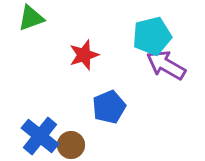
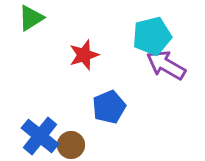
green triangle: rotated 12 degrees counterclockwise
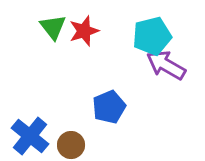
green triangle: moved 22 px right, 9 px down; rotated 36 degrees counterclockwise
red star: moved 24 px up
blue cross: moved 10 px left
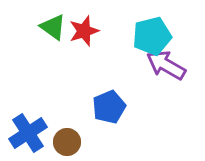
green triangle: rotated 16 degrees counterclockwise
blue cross: moved 2 px left, 3 px up; rotated 18 degrees clockwise
brown circle: moved 4 px left, 3 px up
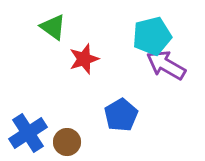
red star: moved 28 px down
blue pentagon: moved 12 px right, 8 px down; rotated 8 degrees counterclockwise
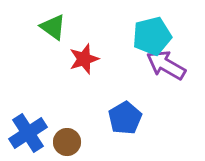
blue pentagon: moved 4 px right, 3 px down
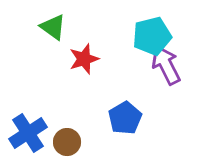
purple arrow: rotated 33 degrees clockwise
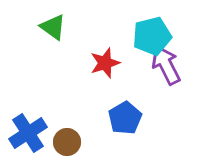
red star: moved 21 px right, 4 px down
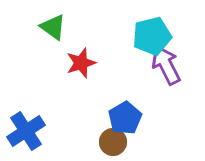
red star: moved 24 px left
blue cross: moved 2 px left, 2 px up
brown circle: moved 46 px right
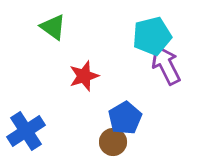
red star: moved 3 px right, 13 px down
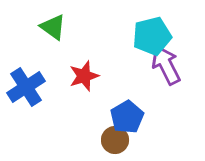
blue pentagon: moved 2 px right, 1 px up
blue cross: moved 44 px up
brown circle: moved 2 px right, 2 px up
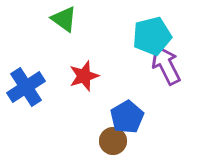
green triangle: moved 11 px right, 8 px up
brown circle: moved 2 px left, 1 px down
